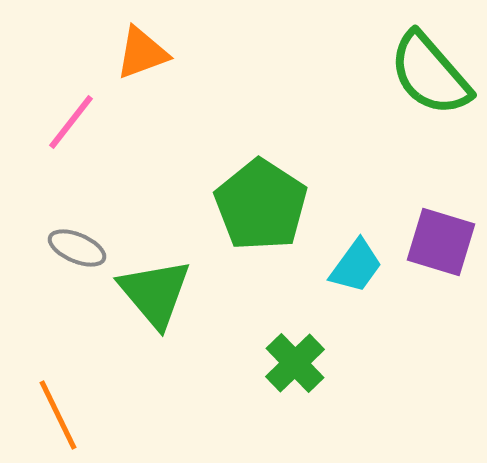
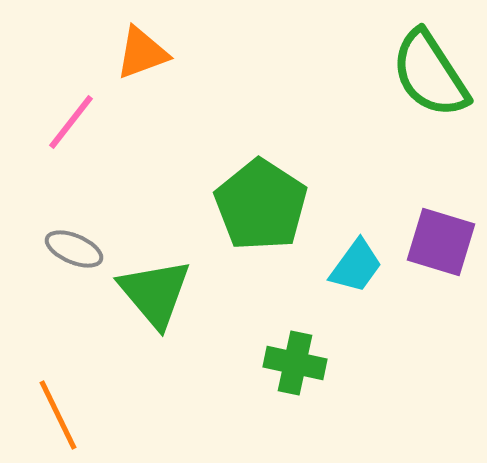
green semicircle: rotated 8 degrees clockwise
gray ellipse: moved 3 px left, 1 px down
green cross: rotated 34 degrees counterclockwise
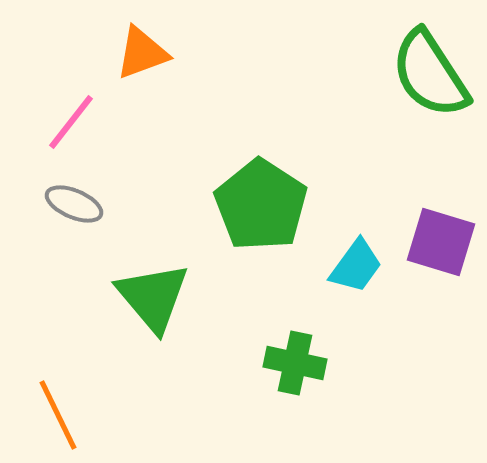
gray ellipse: moved 45 px up
green triangle: moved 2 px left, 4 px down
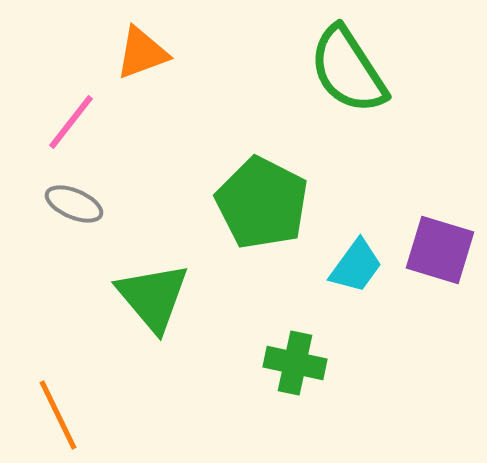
green semicircle: moved 82 px left, 4 px up
green pentagon: moved 1 px right, 2 px up; rotated 6 degrees counterclockwise
purple square: moved 1 px left, 8 px down
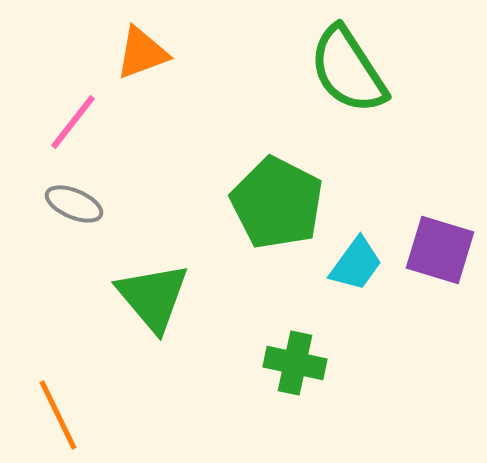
pink line: moved 2 px right
green pentagon: moved 15 px right
cyan trapezoid: moved 2 px up
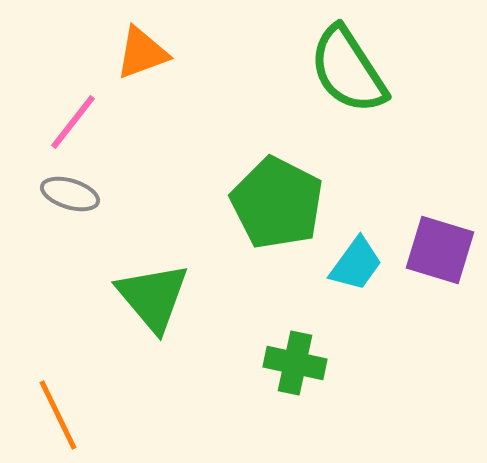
gray ellipse: moved 4 px left, 10 px up; rotated 6 degrees counterclockwise
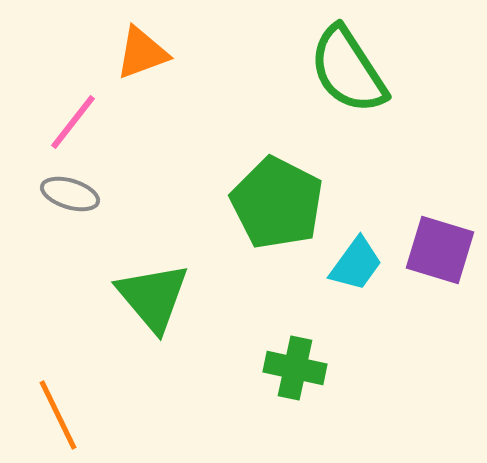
green cross: moved 5 px down
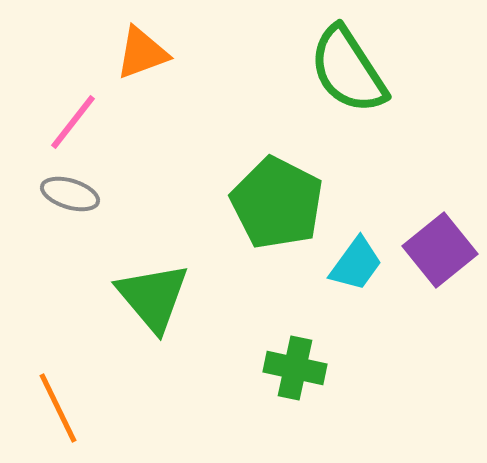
purple square: rotated 34 degrees clockwise
orange line: moved 7 px up
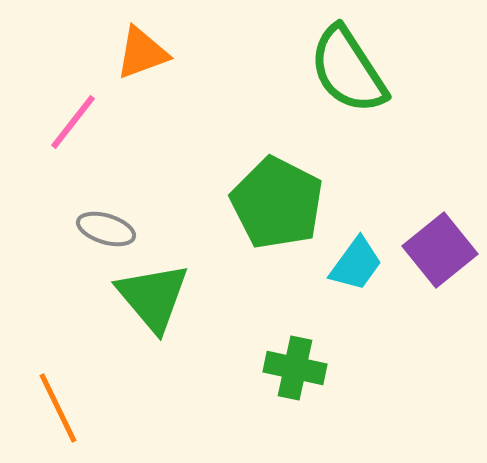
gray ellipse: moved 36 px right, 35 px down
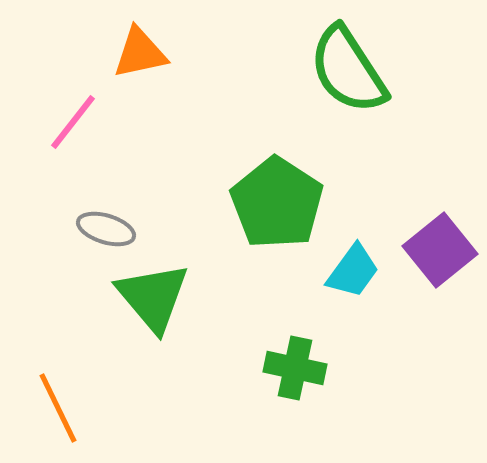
orange triangle: moved 2 px left; rotated 8 degrees clockwise
green pentagon: rotated 6 degrees clockwise
cyan trapezoid: moved 3 px left, 7 px down
